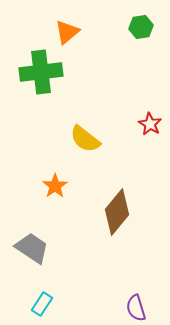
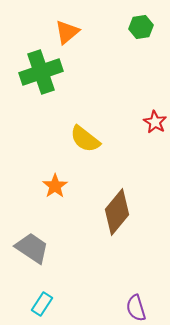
green cross: rotated 12 degrees counterclockwise
red star: moved 5 px right, 2 px up
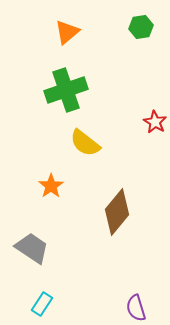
green cross: moved 25 px right, 18 px down
yellow semicircle: moved 4 px down
orange star: moved 4 px left
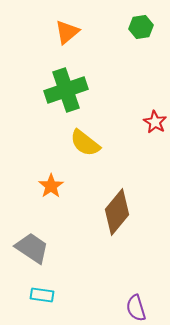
cyan rectangle: moved 9 px up; rotated 65 degrees clockwise
